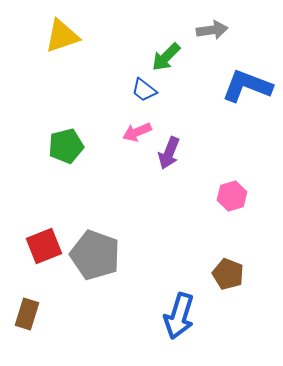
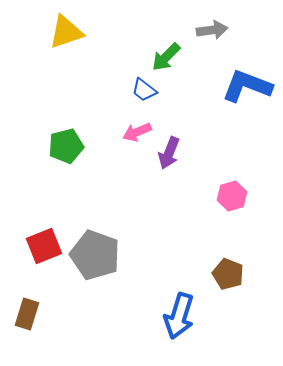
yellow triangle: moved 4 px right, 4 px up
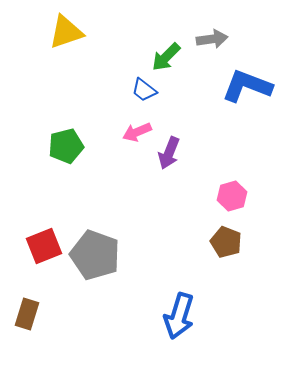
gray arrow: moved 9 px down
brown pentagon: moved 2 px left, 32 px up
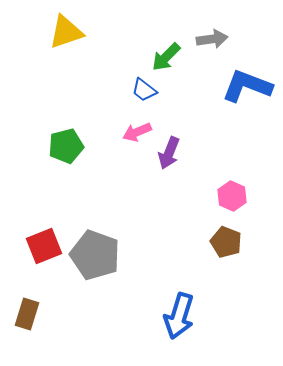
pink hexagon: rotated 20 degrees counterclockwise
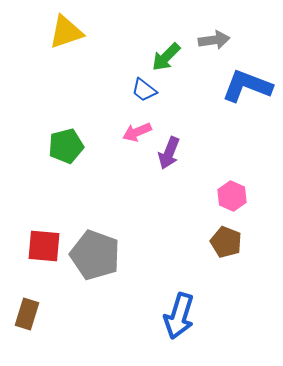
gray arrow: moved 2 px right, 1 px down
red square: rotated 27 degrees clockwise
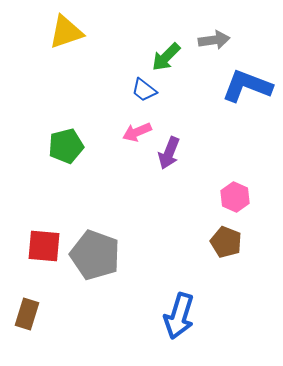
pink hexagon: moved 3 px right, 1 px down
